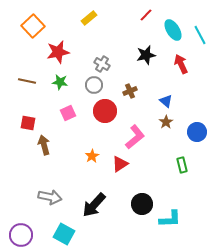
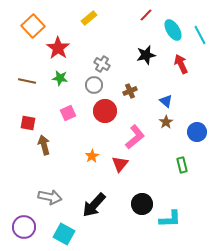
red star: moved 4 px up; rotated 25 degrees counterclockwise
green star: moved 4 px up
red triangle: rotated 18 degrees counterclockwise
purple circle: moved 3 px right, 8 px up
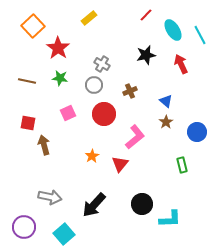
red circle: moved 1 px left, 3 px down
cyan square: rotated 20 degrees clockwise
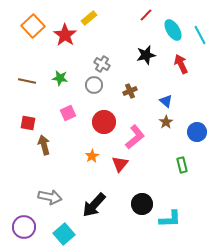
red star: moved 7 px right, 13 px up
red circle: moved 8 px down
